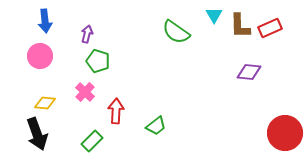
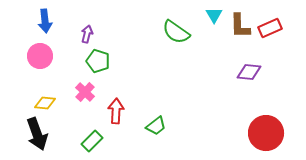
red circle: moved 19 px left
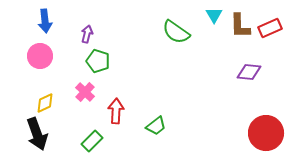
yellow diamond: rotated 30 degrees counterclockwise
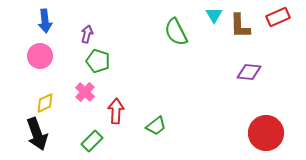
red rectangle: moved 8 px right, 11 px up
green semicircle: rotated 28 degrees clockwise
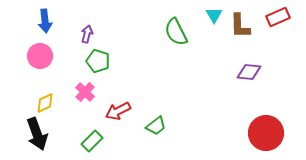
red arrow: moved 2 px right; rotated 120 degrees counterclockwise
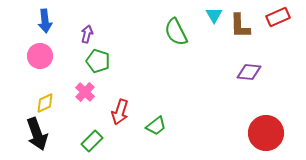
red arrow: moved 2 px right, 1 px down; rotated 45 degrees counterclockwise
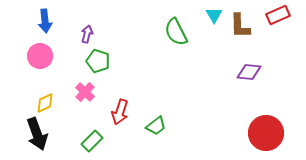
red rectangle: moved 2 px up
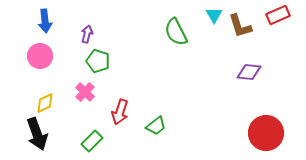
brown L-shape: rotated 16 degrees counterclockwise
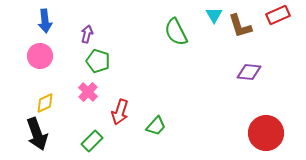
pink cross: moved 3 px right
green trapezoid: rotated 10 degrees counterclockwise
